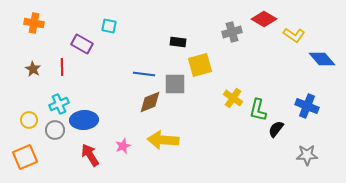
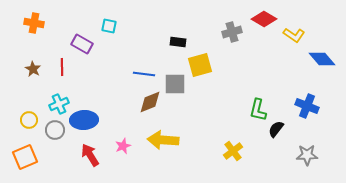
yellow cross: moved 53 px down; rotated 18 degrees clockwise
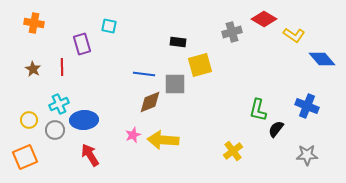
purple rectangle: rotated 45 degrees clockwise
pink star: moved 10 px right, 11 px up
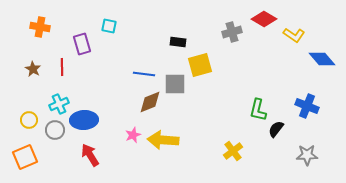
orange cross: moved 6 px right, 4 px down
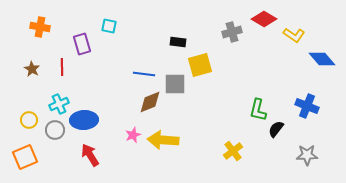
brown star: moved 1 px left
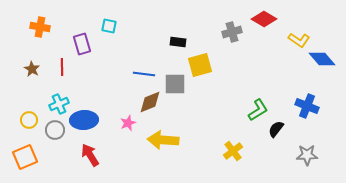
yellow L-shape: moved 5 px right, 5 px down
green L-shape: rotated 135 degrees counterclockwise
pink star: moved 5 px left, 12 px up
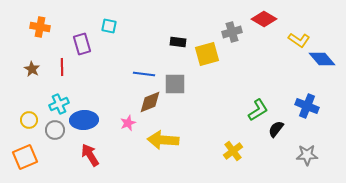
yellow square: moved 7 px right, 11 px up
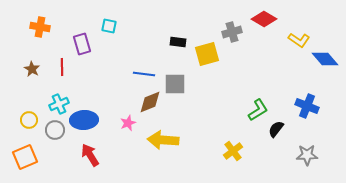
blue diamond: moved 3 px right
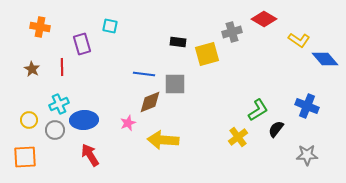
cyan square: moved 1 px right
yellow cross: moved 5 px right, 14 px up
orange square: rotated 20 degrees clockwise
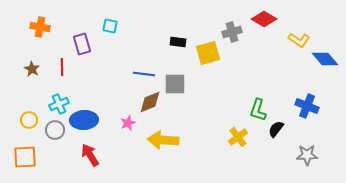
yellow square: moved 1 px right, 1 px up
green L-shape: rotated 140 degrees clockwise
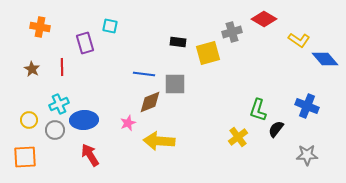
purple rectangle: moved 3 px right, 1 px up
yellow arrow: moved 4 px left, 1 px down
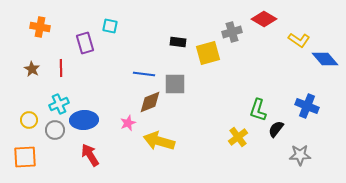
red line: moved 1 px left, 1 px down
yellow arrow: rotated 12 degrees clockwise
gray star: moved 7 px left
